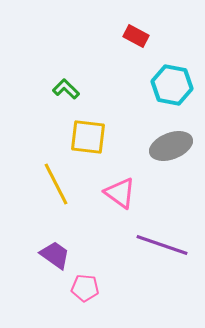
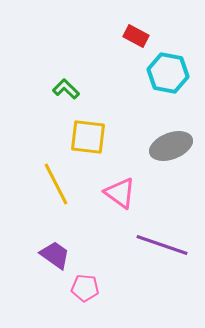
cyan hexagon: moved 4 px left, 12 px up
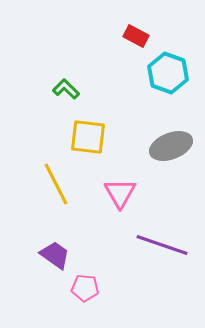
cyan hexagon: rotated 9 degrees clockwise
pink triangle: rotated 24 degrees clockwise
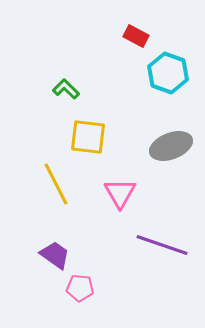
pink pentagon: moved 5 px left
